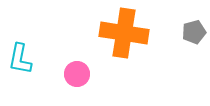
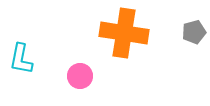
cyan L-shape: moved 1 px right
pink circle: moved 3 px right, 2 px down
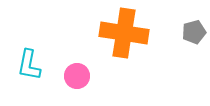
cyan L-shape: moved 8 px right, 6 px down
pink circle: moved 3 px left
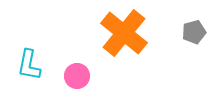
orange cross: rotated 30 degrees clockwise
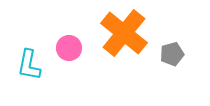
gray pentagon: moved 22 px left, 22 px down
pink circle: moved 8 px left, 28 px up
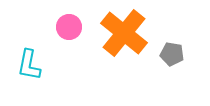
pink circle: moved 21 px up
gray pentagon: rotated 25 degrees clockwise
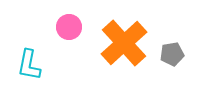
orange cross: moved 10 px down; rotated 9 degrees clockwise
gray pentagon: rotated 20 degrees counterclockwise
